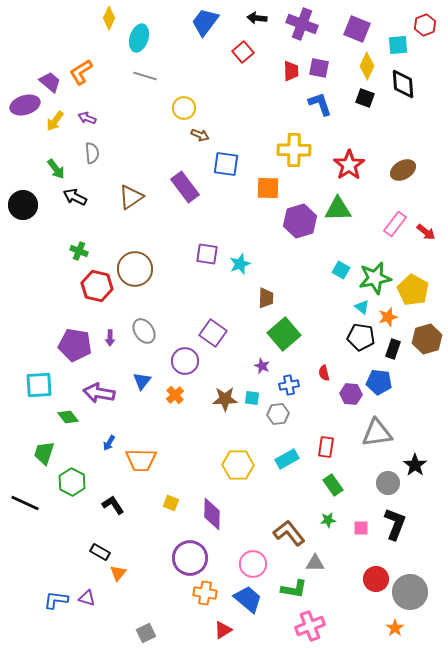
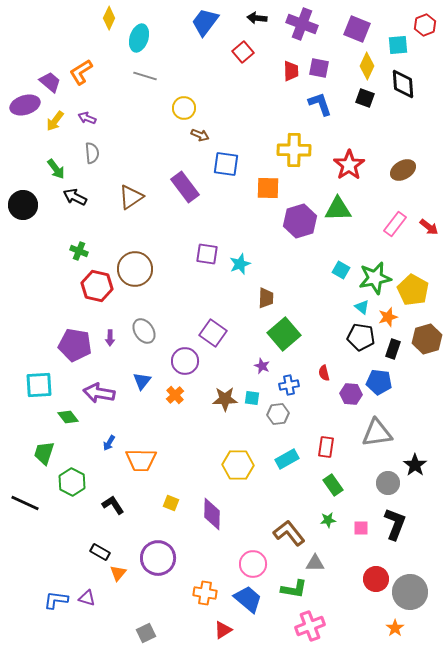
red arrow at (426, 232): moved 3 px right, 5 px up
purple circle at (190, 558): moved 32 px left
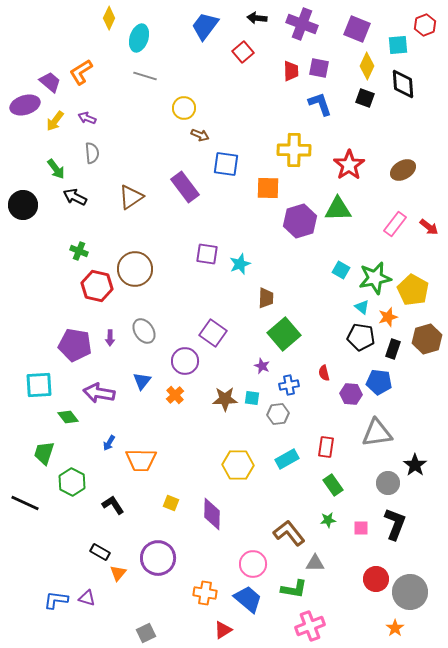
blue trapezoid at (205, 22): moved 4 px down
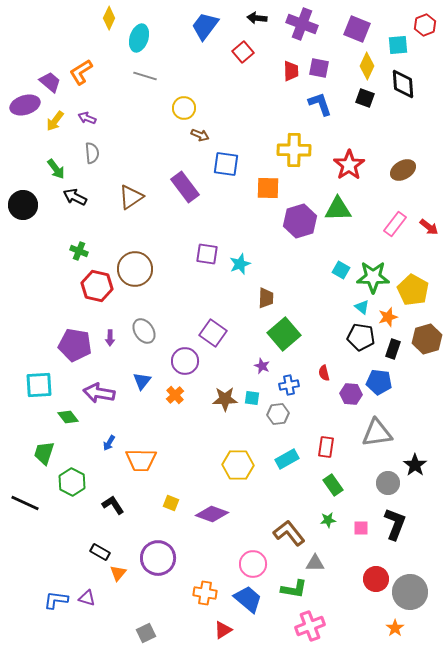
green star at (375, 278): moved 2 px left, 1 px up; rotated 12 degrees clockwise
purple diamond at (212, 514): rotated 72 degrees counterclockwise
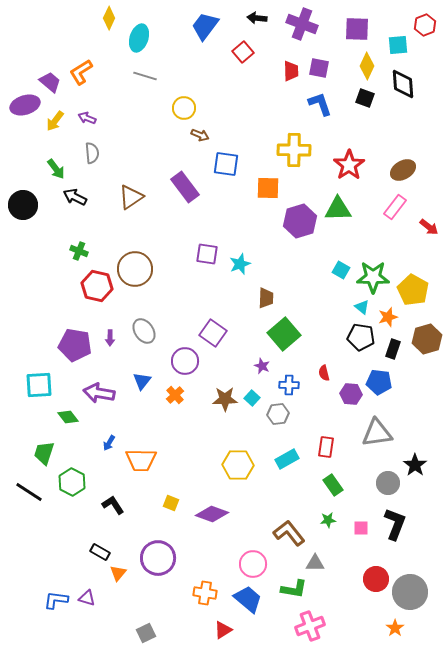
purple square at (357, 29): rotated 20 degrees counterclockwise
pink rectangle at (395, 224): moved 17 px up
blue cross at (289, 385): rotated 12 degrees clockwise
cyan square at (252, 398): rotated 35 degrees clockwise
black line at (25, 503): moved 4 px right, 11 px up; rotated 8 degrees clockwise
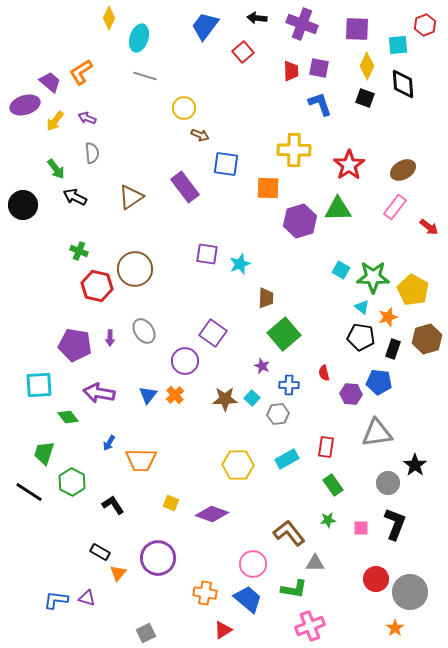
blue triangle at (142, 381): moved 6 px right, 14 px down
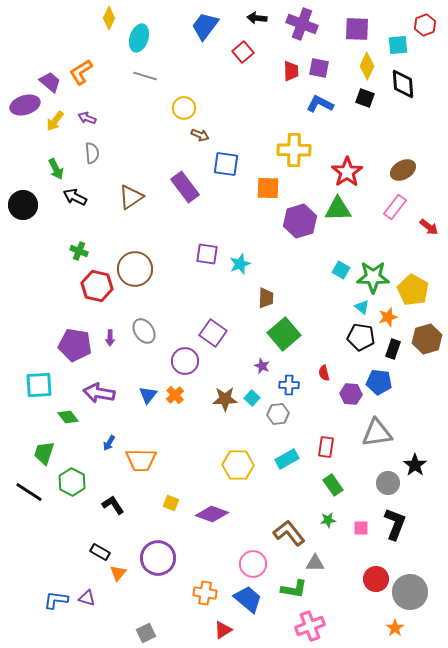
blue L-shape at (320, 104): rotated 44 degrees counterclockwise
red star at (349, 165): moved 2 px left, 7 px down
green arrow at (56, 169): rotated 10 degrees clockwise
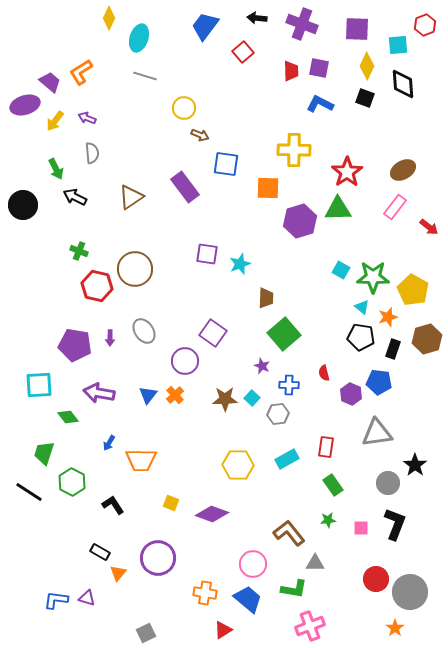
purple hexagon at (351, 394): rotated 20 degrees clockwise
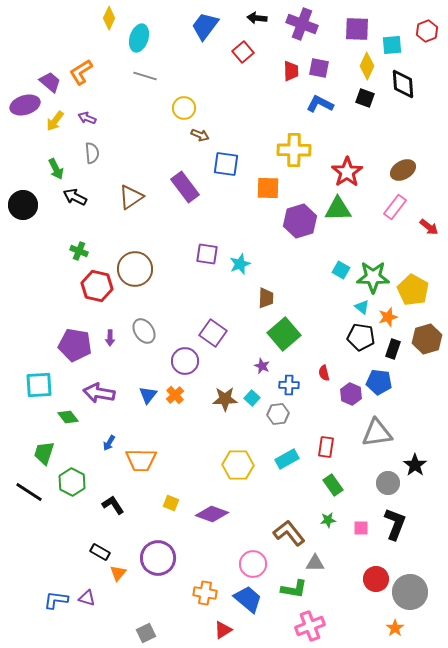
red hexagon at (425, 25): moved 2 px right, 6 px down
cyan square at (398, 45): moved 6 px left
